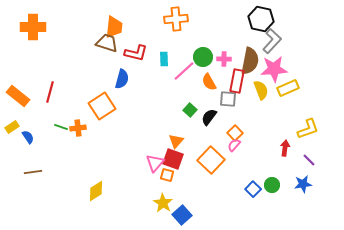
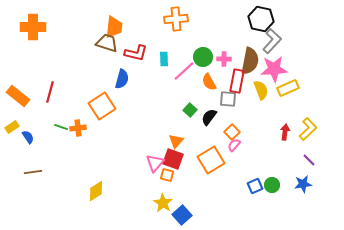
yellow L-shape at (308, 129): rotated 25 degrees counterclockwise
orange square at (235, 133): moved 3 px left, 1 px up
red arrow at (285, 148): moved 16 px up
orange square at (211, 160): rotated 16 degrees clockwise
blue square at (253, 189): moved 2 px right, 3 px up; rotated 21 degrees clockwise
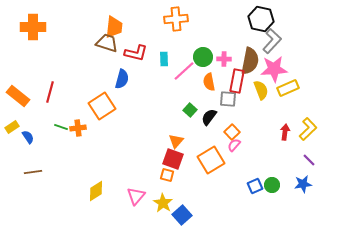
orange semicircle at (209, 82): rotated 18 degrees clockwise
pink triangle at (155, 163): moved 19 px left, 33 px down
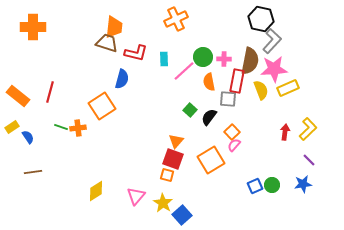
orange cross at (176, 19): rotated 20 degrees counterclockwise
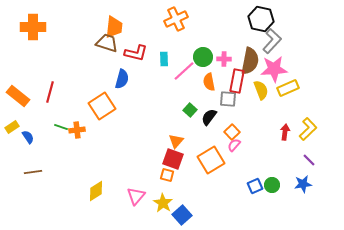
orange cross at (78, 128): moved 1 px left, 2 px down
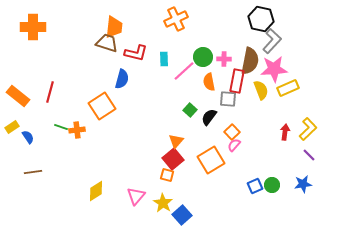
red square at (173, 159): rotated 30 degrees clockwise
purple line at (309, 160): moved 5 px up
